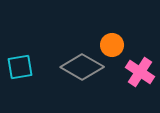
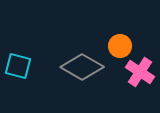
orange circle: moved 8 px right, 1 px down
cyan square: moved 2 px left, 1 px up; rotated 24 degrees clockwise
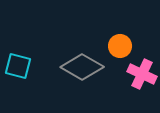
pink cross: moved 2 px right, 2 px down; rotated 8 degrees counterclockwise
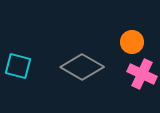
orange circle: moved 12 px right, 4 px up
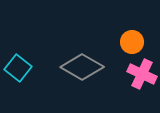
cyan square: moved 2 px down; rotated 24 degrees clockwise
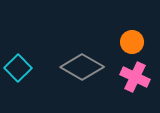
cyan square: rotated 8 degrees clockwise
pink cross: moved 7 px left, 3 px down
